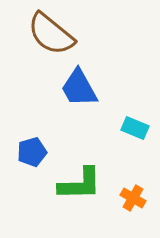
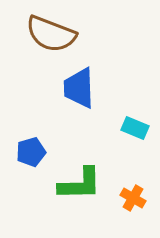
brown semicircle: rotated 18 degrees counterclockwise
blue trapezoid: rotated 27 degrees clockwise
blue pentagon: moved 1 px left
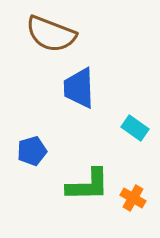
cyan rectangle: rotated 12 degrees clockwise
blue pentagon: moved 1 px right, 1 px up
green L-shape: moved 8 px right, 1 px down
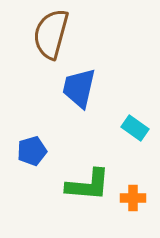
brown semicircle: rotated 84 degrees clockwise
blue trapezoid: rotated 15 degrees clockwise
green L-shape: rotated 6 degrees clockwise
orange cross: rotated 30 degrees counterclockwise
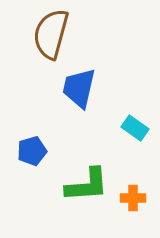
green L-shape: moved 1 px left; rotated 9 degrees counterclockwise
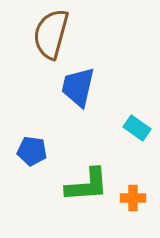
blue trapezoid: moved 1 px left, 1 px up
cyan rectangle: moved 2 px right
blue pentagon: rotated 24 degrees clockwise
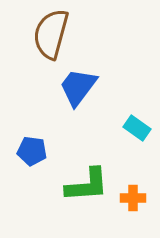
blue trapezoid: rotated 24 degrees clockwise
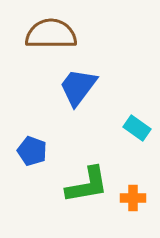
brown semicircle: rotated 75 degrees clockwise
blue pentagon: rotated 12 degrees clockwise
green L-shape: rotated 6 degrees counterclockwise
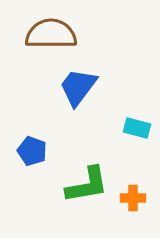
cyan rectangle: rotated 20 degrees counterclockwise
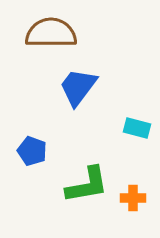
brown semicircle: moved 1 px up
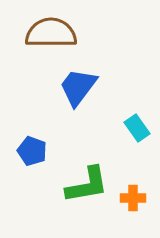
cyan rectangle: rotated 40 degrees clockwise
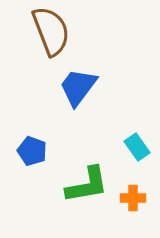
brown semicircle: moved 2 px up; rotated 69 degrees clockwise
cyan rectangle: moved 19 px down
